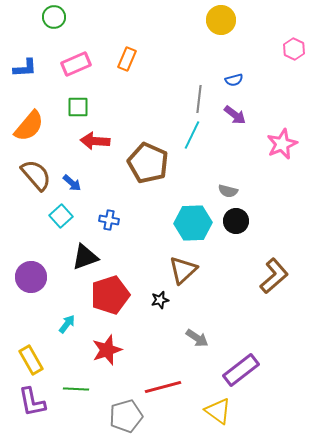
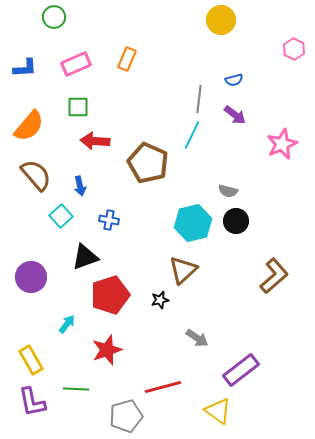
blue arrow: moved 8 px right, 3 px down; rotated 36 degrees clockwise
cyan hexagon: rotated 12 degrees counterclockwise
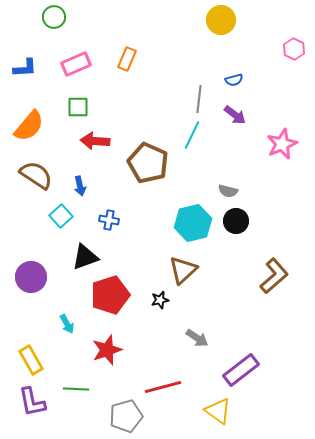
brown semicircle: rotated 16 degrees counterclockwise
cyan arrow: rotated 114 degrees clockwise
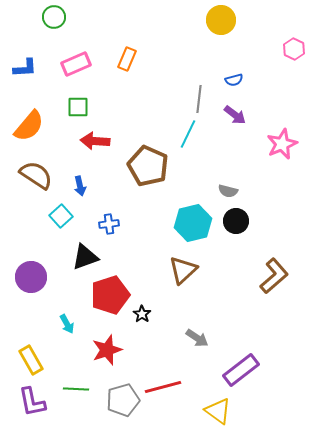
cyan line: moved 4 px left, 1 px up
brown pentagon: moved 3 px down
blue cross: moved 4 px down; rotated 18 degrees counterclockwise
black star: moved 18 px left, 14 px down; rotated 24 degrees counterclockwise
gray pentagon: moved 3 px left, 16 px up
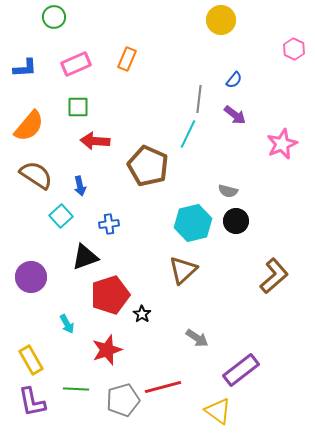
blue semicircle: rotated 36 degrees counterclockwise
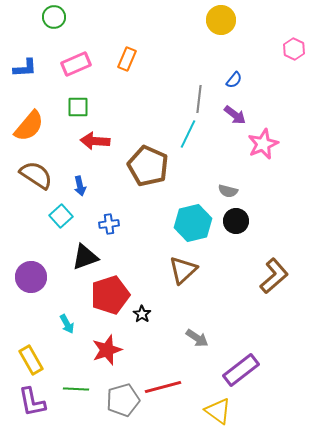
pink star: moved 19 px left
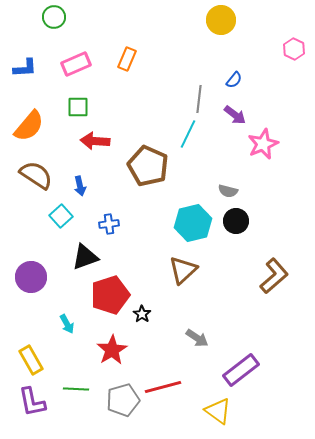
red star: moved 5 px right; rotated 12 degrees counterclockwise
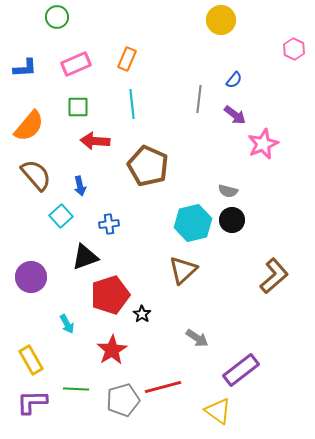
green circle: moved 3 px right
cyan line: moved 56 px left, 30 px up; rotated 32 degrees counterclockwise
brown semicircle: rotated 16 degrees clockwise
black circle: moved 4 px left, 1 px up
purple L-shape: rotated 100 degrees clockwise
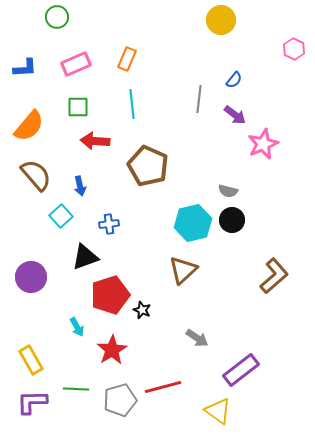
black star: moved 4 px up; rotated 12 degrees counterclockwise
cyan arrow: moved 10 px right, 3 px down
gray pentagon: moved 3 px left
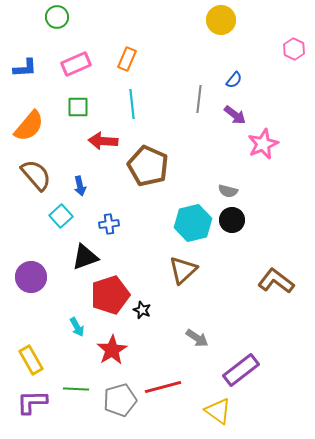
red arrow: moved 8 px right
brown L-shape: moved 2 px right, 5 px down; rotated 102 degrees counterclockwise
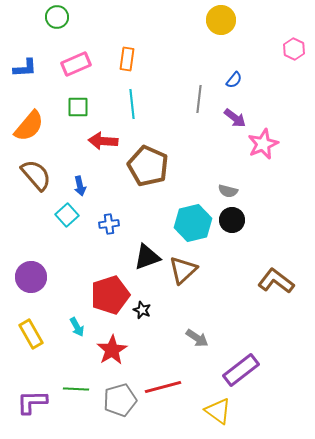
orange rectangle: rotated 15 degrees counterclockwise
purple arrow: moved 3 px down
cyan square: moved 6 px right, 1 px up
black triangle: moved 62 px right
yellow rectangle: moved 26 px up
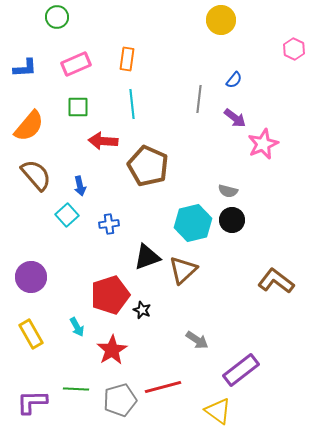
gray arrow: moved 2 px down
